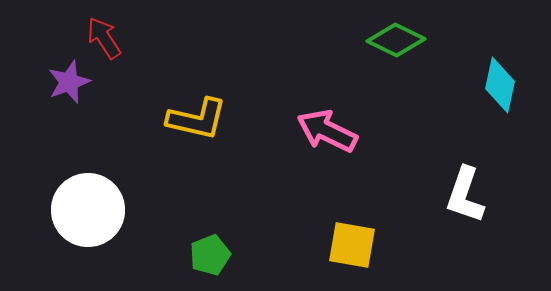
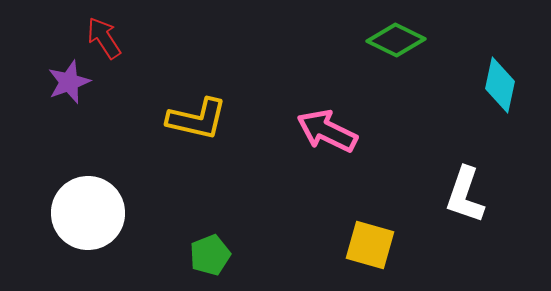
white circle: moved 3 px down
yellow square: moved 18 px right; rotated 6 degrees clockwise
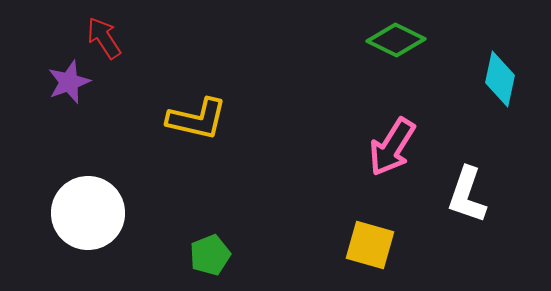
cyan diamond: moved 6 px up
pink arrow: moved 65 px right, 16 px down; rotated 84 degrees counterclockwise
white L-shape: moved 2 px right
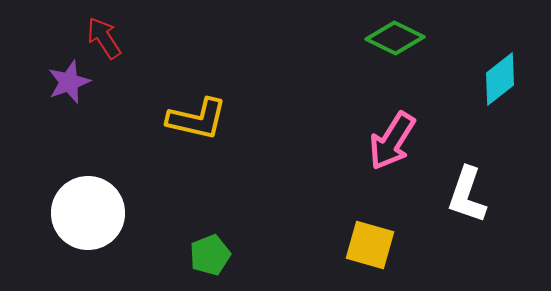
green diamond: moved 1 px left, 2 px up
cyan diamond: rotated 40 degrees clockwise
pink arrow: moved 6 px up
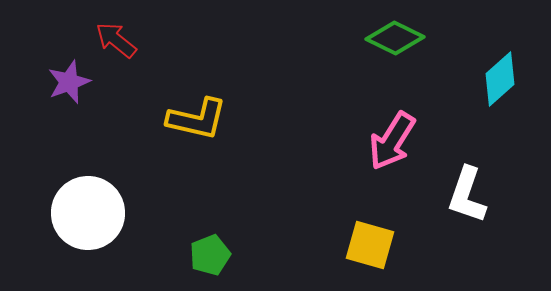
red arrow: moved 12 px right, 2 px down; rotated 18 degrees counterclockwise
cyan diamond: rotated 4 degrees counterclockwise
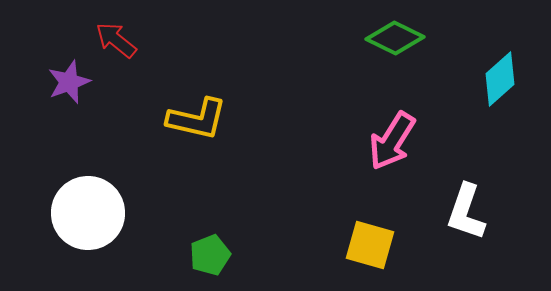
white L-shape: moved 1 px left, 17 px down
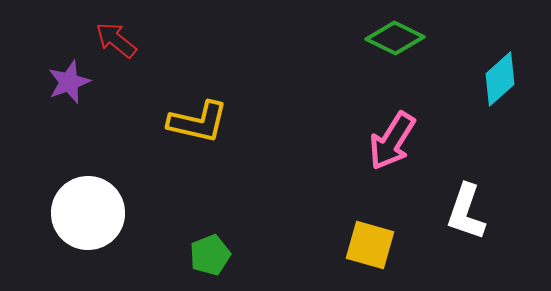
yellow L-shape: moved 1 px right, 3 px down
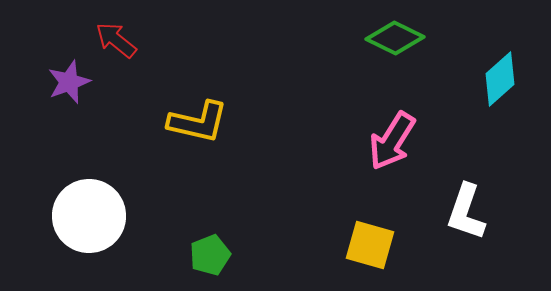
white circle: moved 1 px right, 3 px down
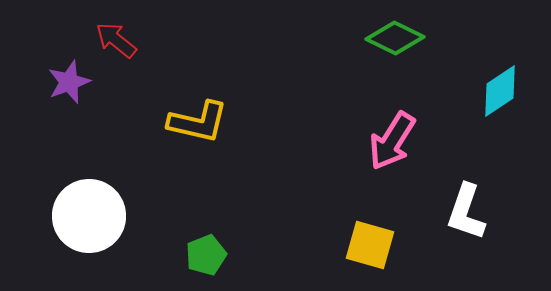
cyan diamond: moved 12 px down; rotated 8 degrees clockwise
green pentagon: moved 4 px left
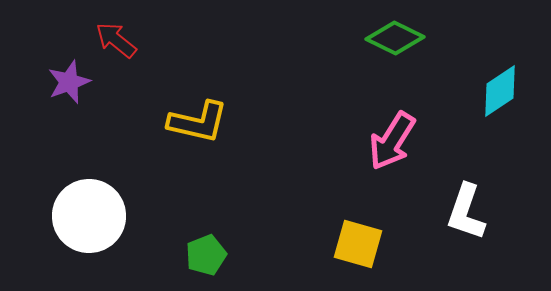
yellow square: moved 12 px left, 1 px up
